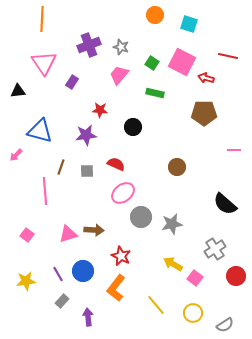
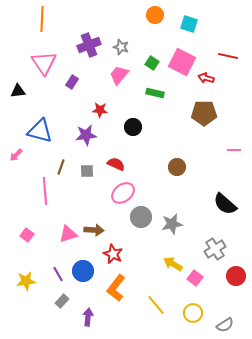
red star at (121, 256): moved 8 px left, 2 px up
purple arrow at (88, 317): rotated 12 degrees clockwise
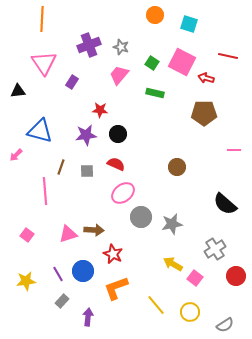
black circle at (133, 127): moved 15 px left, 7 px down
orange L-shape at (116, 288): rotated 32 degrees clockwise
yellow circle at (193, 313): moved 3 px left, 1 px up
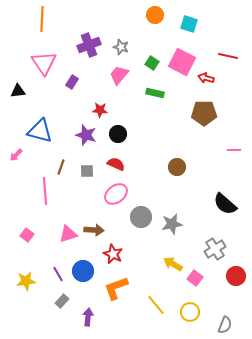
purple star at (86, 135): rotated 25 degrees clockwise
pink ellipse at (123, 193): moved 7 px left, 1 px down
gray semicircle at (225, 325): rotated 36 degrees counterclockwise
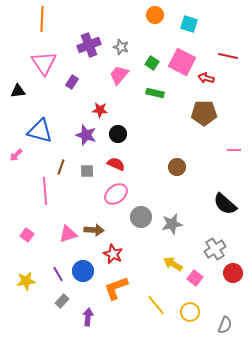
red circle at (236, 276): moved 3 px left, 3 px up
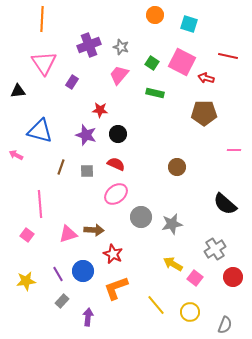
pink arrow at (16, 155): rotated 72 degrees clockwise
pink line at (45, 191): moved 5 px left, 13 px down
red circle at (233, 273): moved 4 px down
